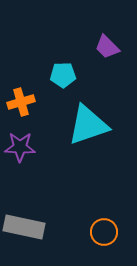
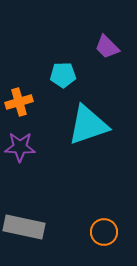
orange cross: moved 2 px left
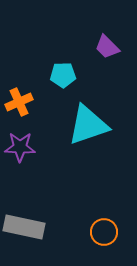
orange cross: rotated 8 degrees counterclockwise
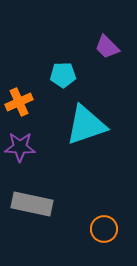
cyan triangle: moved 2 px left
gray rectangle: moved 8 px right, 23 px up
orange circle: moved 3 px up
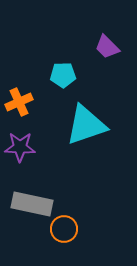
orange circle: moved 40 px left
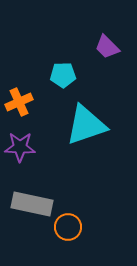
orange circle: moved 4 px right, 2 px up
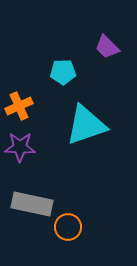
cyan pentagon: moved 3 px up
orange cross: moved 4 px down
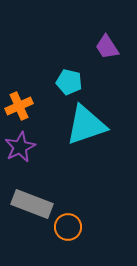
purple trapezoid: rotated 12 degrees clockwise
cyan pentagon: moved 6 px right, 10 px down; rotated 15 degrees clockwise
purple star: rotated 28 degrees counterclockwise
gray rectangle: rotated 9 degrees clockwise
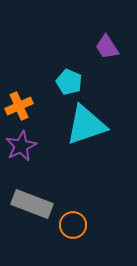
cyan pentagon: rotated 10 degrees clockwise
purple star: moved 1 px right, 1 px up
orange circle: moved 5 px right, 2 px up
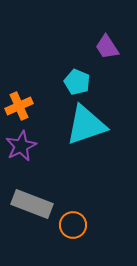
cyan pentagon: moved 8 px right
